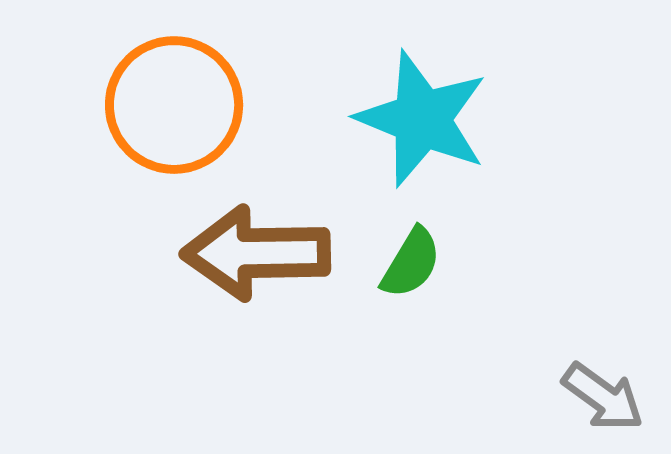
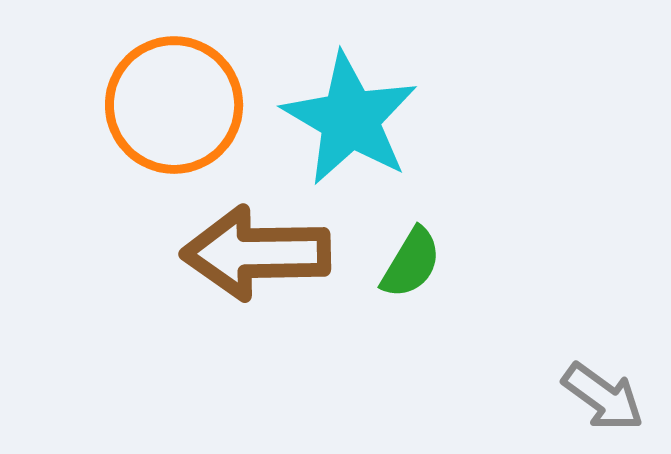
cyan star: moved 72 px left; rotated 8 degrees clockwise
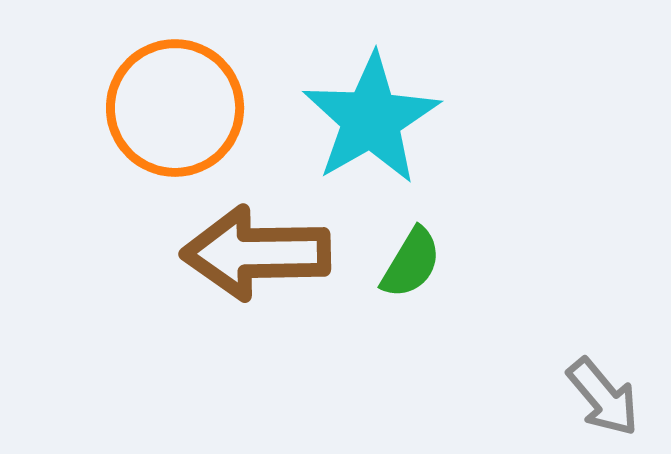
orange circle: moved 1 px right, 3 px down
cyan star: moved 21 px right; rotated 12 degrees clockwise
gray arrow: rotated 14 degrees clockwise
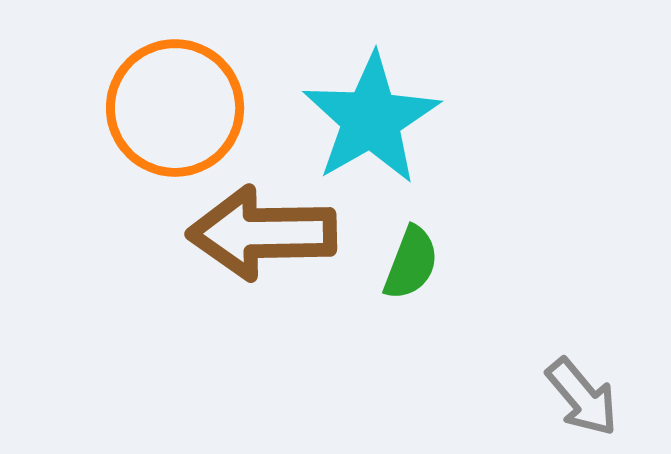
brown arrow: moved 6 px right, 20 px up
green semicircle: rotated 10 degrees counterclockwise
gray arrow: moved 21 px left
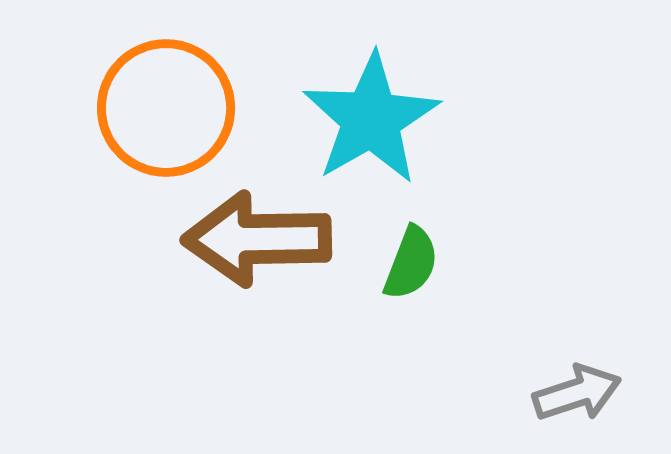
orange circle: moved 9 px left
brown arrow: moved 5 px left, 6 px down
gray arrow: moved 5 px left, 4 px up; rotated 68 degrees counterclockwise
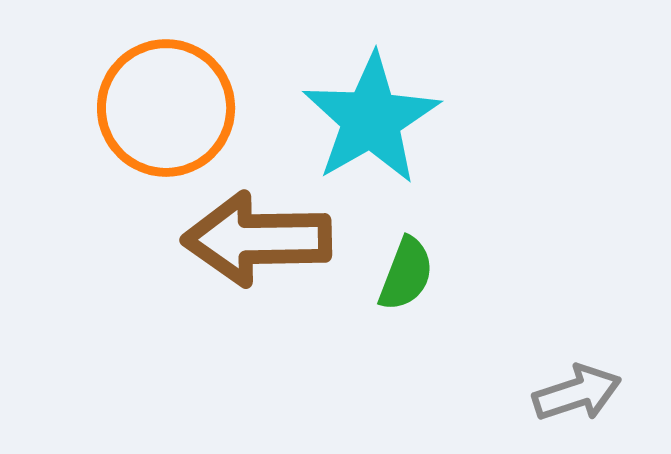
green semicircle: moved 5 px left, 11 px down
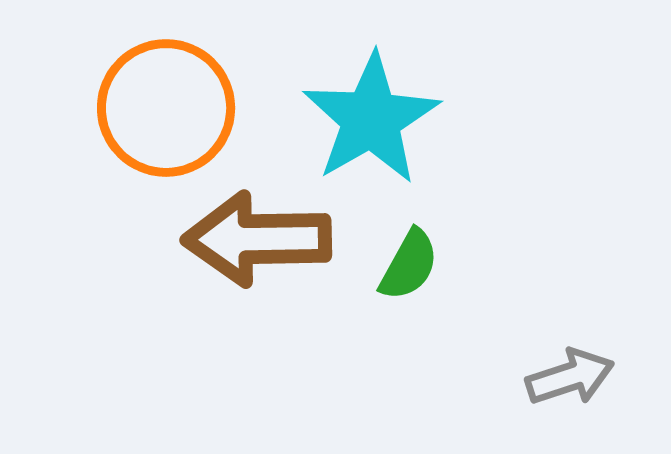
green semicircle: moved 3 px right, 9 px up; rotated 8 degrees clockwise
gray arrow: moved 7 px left, 16 px up
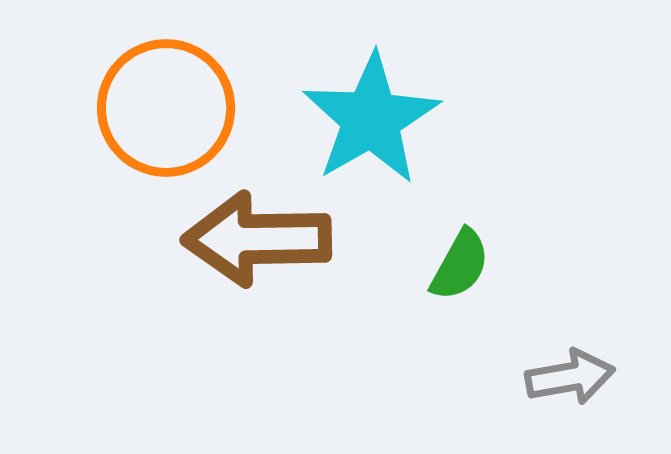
green semicircle: moved 51 px right
gray arrow: rotated 8 degrees clockwise
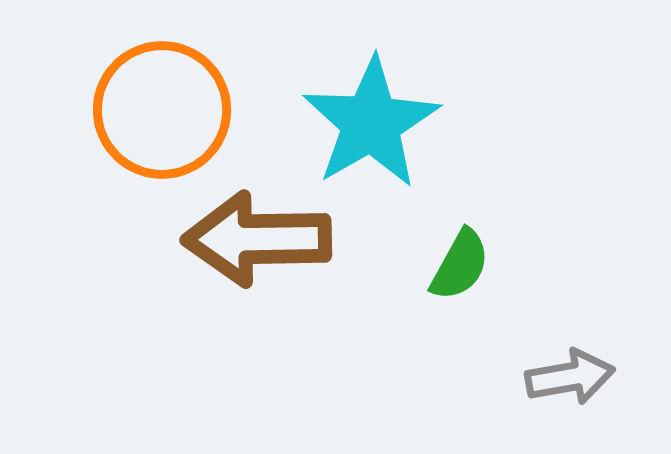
orange circle: moved 4 px left, 2 px down
cyan star: moved 4 px down
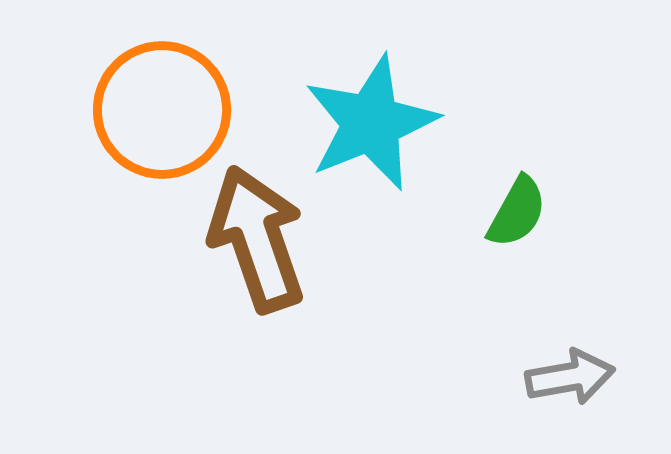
cyan star: rotated 8 degrees clockwise
brown arrow: rotated 72 degrees clockwise
green semicircle: moved 57 px right, 53 px up
